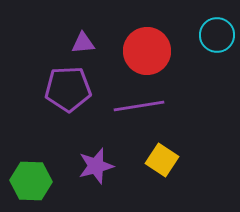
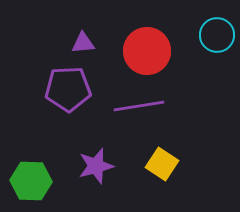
yellow square: moved 4 px down
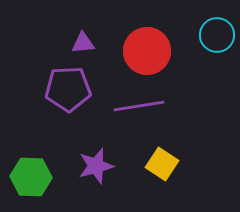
green hexagon: moved 4 px up
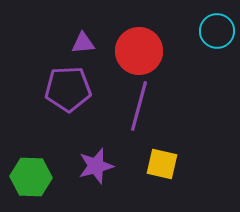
cyan circle: moved 4 px up
red circle: moved 8 px left
purple line: rotated 66 degrees counterclockwise
yellow square: rotated 20 degrees counterclockwise
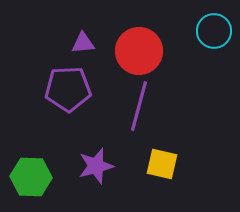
cyan circle: moved 3 px left
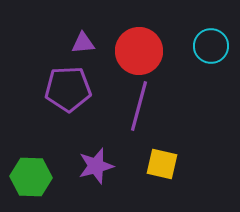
cyan circle: moved 3 px left, 15 px down
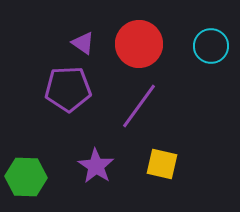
purple triangle: rotated 40 degrees clockwise
red circle: moved 7 px up
purple line: rotated 21 degrees clockwise
purple star: rotated 24 degrees counterclockwise
green hexagon: moved 5 px left
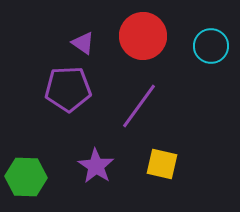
red circle: moved 4 px right, 8 px up
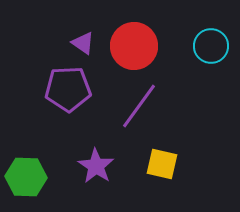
red circle: moved 9 px left, 10 px down
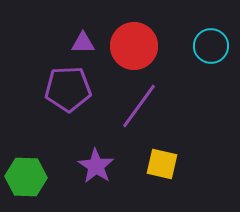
purple triangle: rotated 35 degrees counterclockwise
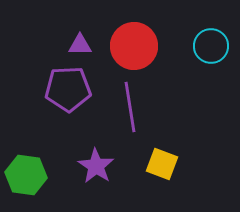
purple triangle: moved 3 px left, 2 px down
purple line: moved 9 px left, 1 px down; rotated 45 degrees counterclockwise
yellow square: rotated 8 degrees clockwise
green hexagon: moved 2 px up; rotated 6 degrees clockwise
